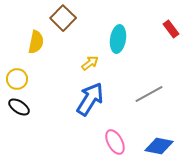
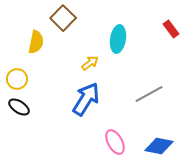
blue arrow: moved 4 px left
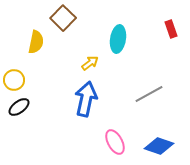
red rectangle: rotated 18 degrees clockwise
yellow circle: moved 3 px left, 1 px down
blue arrow: rotated 20 degrees counterclockwise
black ellipse: rotated 70 degrees counterclockwise
blue diamond: rotated 8 degrees clockwise
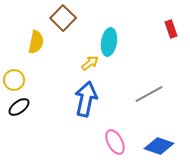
cyan ellipse: moved 9 px left, 3 px down
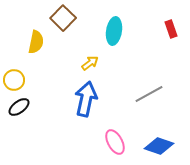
cyan ellipse: moved 5 px right, 11 px up
